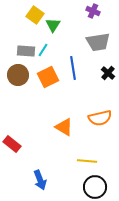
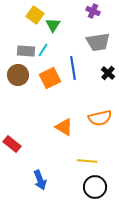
orange square: moved 2 px right, 1 px down
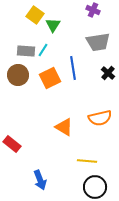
purple cross: moved 1 px up
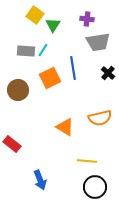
purple cross: moved 6 px left, 9 px down; rotated 16 degrees counterclockwise
brown circle: moved 15 px down
orange triangle: moved 1 px right
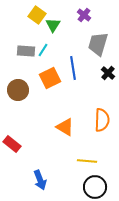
yellow square: moved 2 px right
purple cross: moved 3 px left, 4 px up; rotated 32 degrees clockwise
gray trapezoid: moved 2 px down; rotated 115 degrees clockwise
orange semicircle: moved 2 px right, 2 px down; rotated 75 degrees counterclockwise
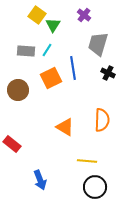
cyan line: moved 4 px right
black cross: rotated 16 degrees counterclockwise
orange square: moved 1 px right
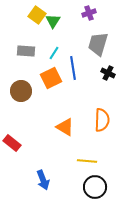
purple cross: moved 5 px right, 2 px up; rotated 32 degrees clockwise
green triangle: moved 4 px up
cyan line: moved 7 px right, 3 px down
brown circle: moved 3 px right, 1 px down
red rectangle: moved 1 px up
blue arrow: moved 3 px right
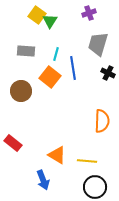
green triangle: moved 3 px left
cyan line: moved 2 px right, 1 px down; rotated 16 degrees counterclockwise
orange square: moved 1 px left, 1 px up; rotated 25 degrees counterclockwise
orange semicircle: moved 1 px down
orange triangle: moved 8 px left, 28 px down
red rectangle: moved 1 px right
